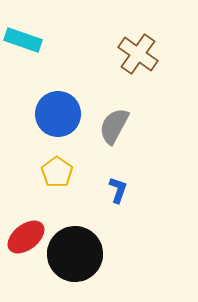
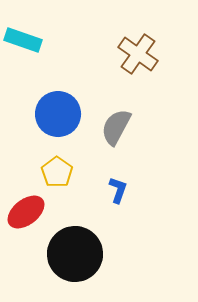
gray semicircle: moved 2 px right, 1 px down
red ellipse: moved 25 px up
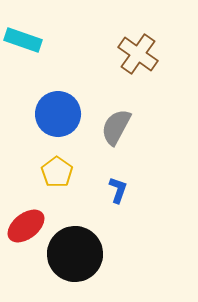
red ellipse: moved 14 px down
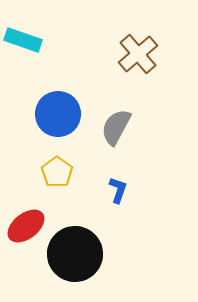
brown cross: rotated 15 degrees clockwise
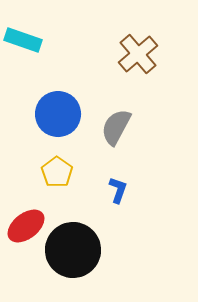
black circle: moved 2 px left, 4 px up
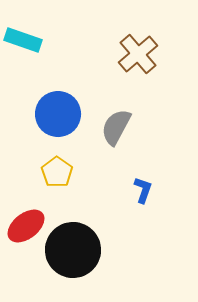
blue L-shape: moved 25 px right
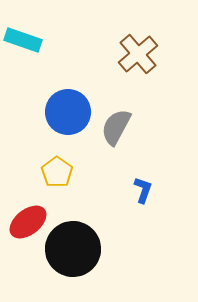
blue circle: moved 10 px right, 2 px up
red ellipse: moved 2 px right, 4 px up
black circle: moved 1 px up
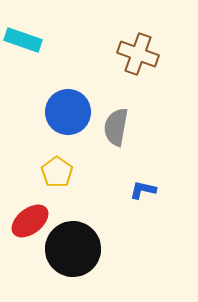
brown cross: rotated 30 degrees counterclockwise
gray semicircle: rotated 18 degrees counterclockwise
blue L-shape: rotated 96 degrees counterclockwise
red ellipse: moved 2 px right, 1 px up
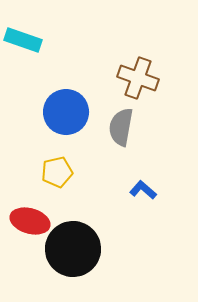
brown cross: moved 24 px down
blue circle: moved 2 px left
gray semicircle: moved 5 px right
yellow pentagon: rotated 24 degrees clockwise
blue L-shape: rotated 28 degrees clockwise
red ellipse: rotated 54 degrees clockwise
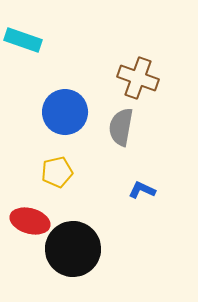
blue circle: moved 1 px left
blue L-shape: moved 1 px left; rotated 16 degrees counterclockwise
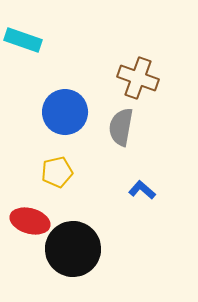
blue L-shape: rotated 16 degrees clockwise
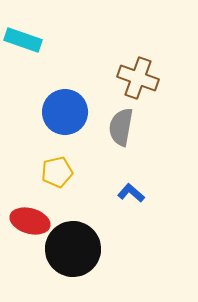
blue L-shape: moved 11 px left, 3 px down
